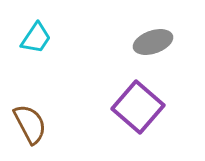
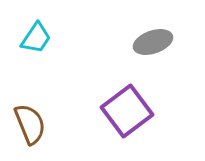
purple square: moved 11 px left, 4 px down; rotated 12 degrees clockwise
brown semicircle: rotated 6 degrees clockwise
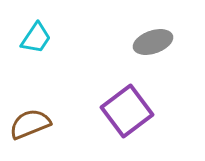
brown semicircle: rotated 90 degrees counterclockwise
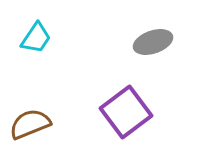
purple square: moved 1 px left, 1 px down
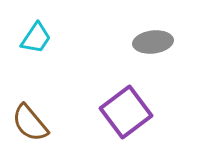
gray ellipse: rotated 12 degrees clockwise
brown semicircle: moved 1 px up; rotated 108 degrees counterclockwise
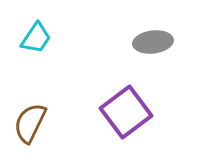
brown semicircle: rotated 66 degrees clockwise
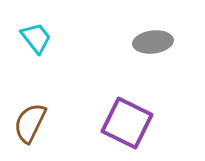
cyan trapezoid: rotated 72 degrees counterclockwise
purple square: moved 1 px right, 11 px down; rotated 27 degrees counterclockwise
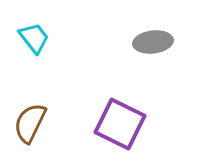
cyan trapezoid: moved 2 px left
purple square: moved 7 px left, 1 px down
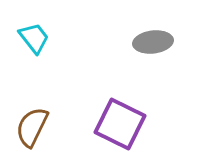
brown semicircle: moved 2 px right, 4 px down
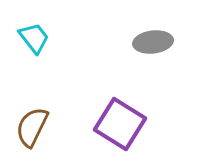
purple square: rotated 6 degrees clockwise
